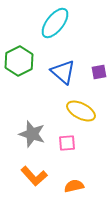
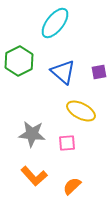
gray star: rotated 12 degrees counterclockwise
orange semicircle: moved 2 px left; rotated 30 degrees counterclockwise
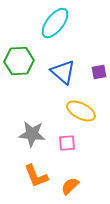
green hexagon: rotated 24 degrees clockwise
orange L-shape: moved 2 px right; rotated 20 degrees clockwise
orange semicircle: moved 2 px left
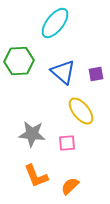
purple square: moved 3 px left, 2 px down
yellow ellipse: rotated 24 degrees clockwise
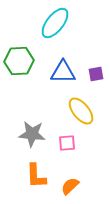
blue triangle: rotated 40 degrees counterclockwise
orange L-shape: rotated 20 degrees clockwise
